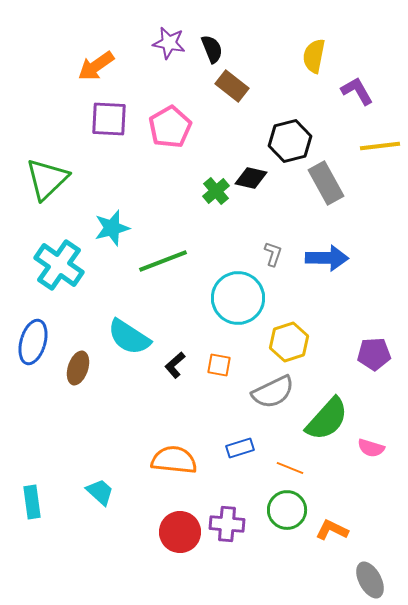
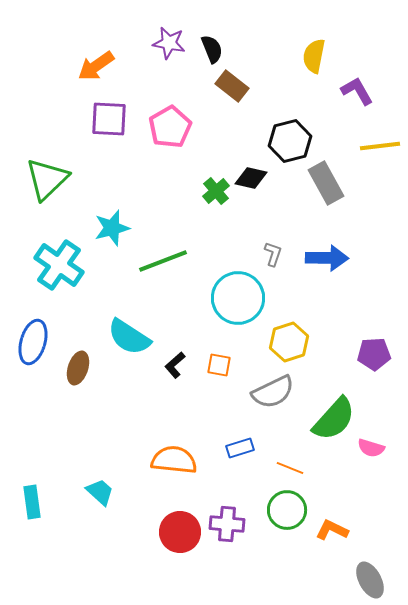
green semicircle: moved 7 px right
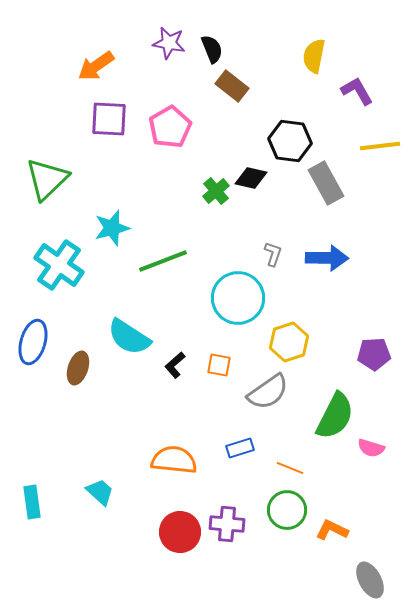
black hexagon: rotated 21 degrees clockwise
gray semicircle: moved 5 px left; rotated 9 degrees counterclockwise
green semicircle: moved 1 px right, 3 px up; rotated 15 degrees counterclockwise
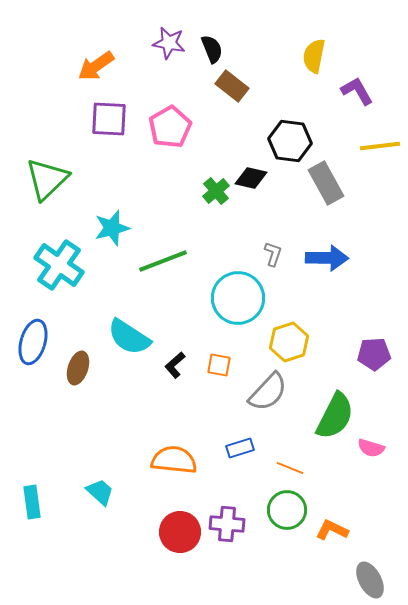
gray semicircle: rotated 12 degrees counterclockwise
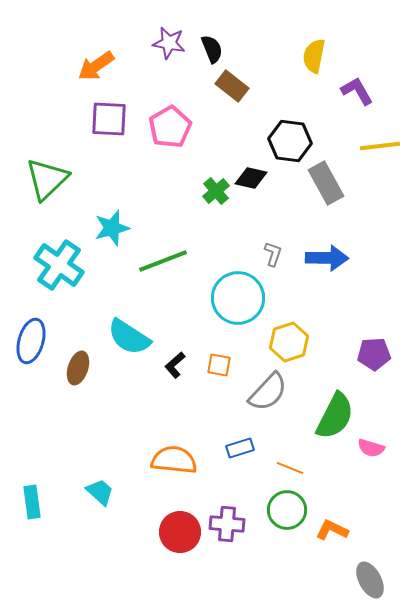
blue ellipse: moved 2 px left, 1 px up
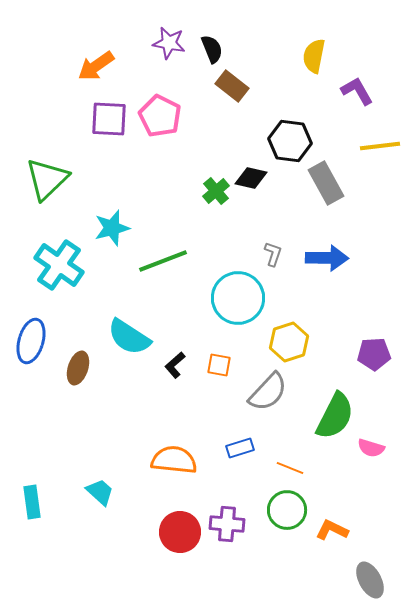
pink pentagon: moved 10 px left, 11 px up; rotated 15 degrees counterclockwise
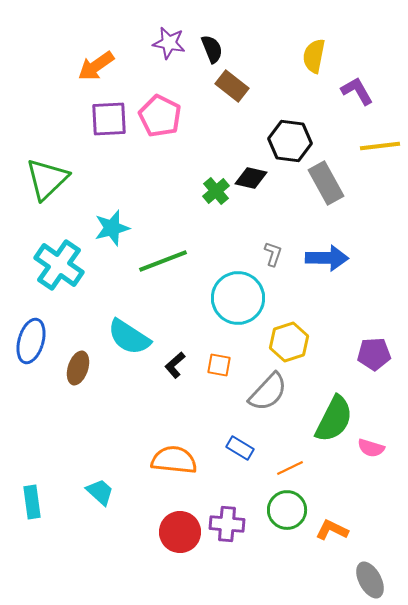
purple square: rotated 6 degrees counterclockwise
green semicircle: moved 1 px left, 3 px down
blue rectangle: rotated 48 degrees clockwise
orange line: rotated 48 degrees counterclockwise
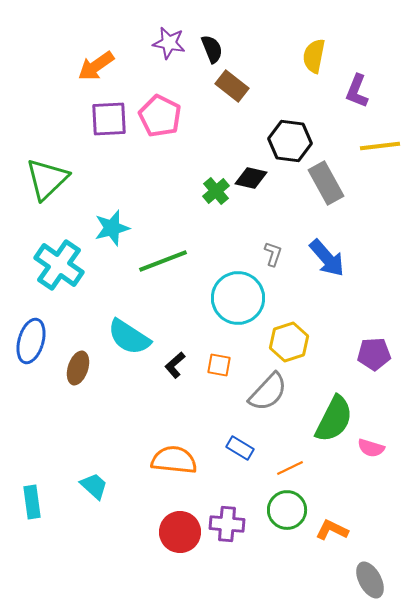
purple L-shape: rotated 128 degrees counterclockwise
blue arrow: rotated 48 degrees clockwise
cyan trapezoid: moved 6 px left, 6 px up
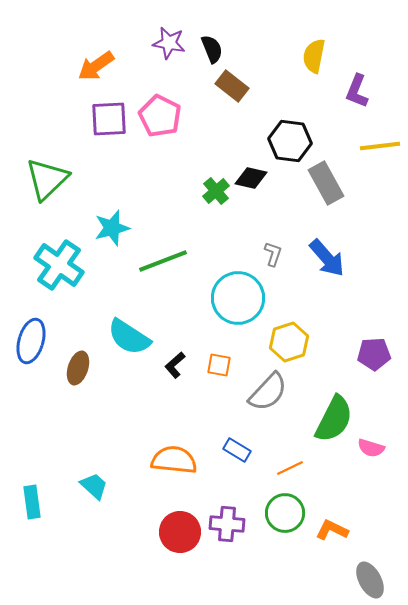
blue rectangle: moved 3 px left, 2 px down
green circle: moved 2 px left, 3 px down
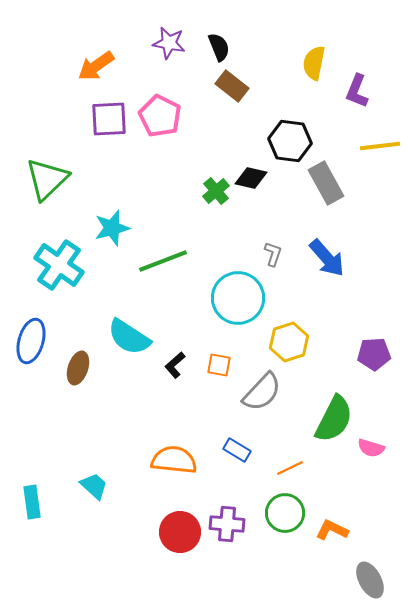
black semicircle: moved 7 px right, 2 px up
yellow semicircle: moved 7 px down
gray semicircle: moved 6 px left
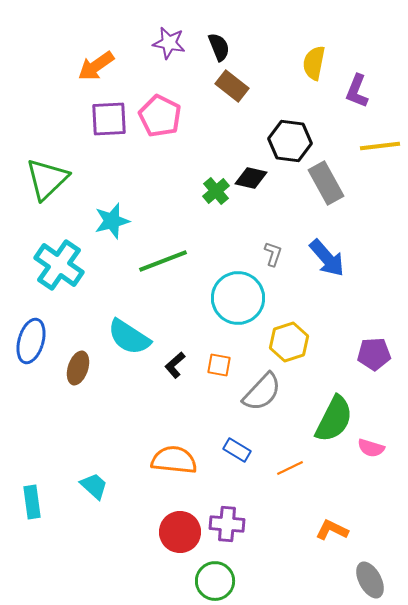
cyan star: moved 7 px up
green circle: moved 70 px left, 68 px down
